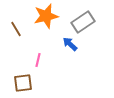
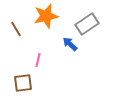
gray rectangle: moved 4 px right, 2 px down
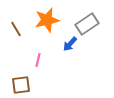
orange star: moved 1 px right, 4 px down
blue arrow: rotated 91 degrees counterclockwise
brown square: moved 2 px left, 2 px down
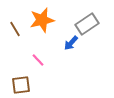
orange star: moved 5 px left
brown line: moved 1 px left
blue arrow: moved 1 px right, 1 px up
pink line: rotated 56 degrees counterclockwise
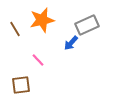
gray rectangle: moved 1 px down; rotated 10 degrees clockwise
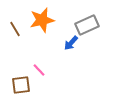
pink line: moved 1 px right, 10 px down
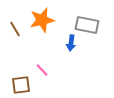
gray rectangle: rotated 35 degrees clockwise
blue arrow: rotated 35 degrees counterclockwise
pink line: moved 3 px right
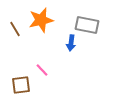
orange star: moved 1 px left
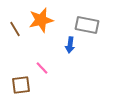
blue arrow: moved 1 px left, 2 px down
pink line: moved 2 px up
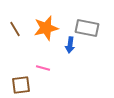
orange star: moved 5 px right, 8 px down
gray rectangle: moved 3 px down
pink line: moved 1 px right; rotated 32 degrees counterclockwise
